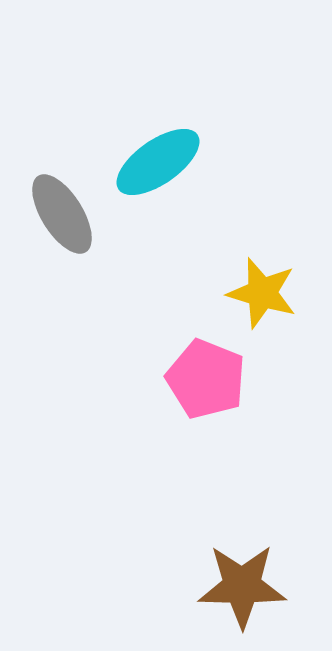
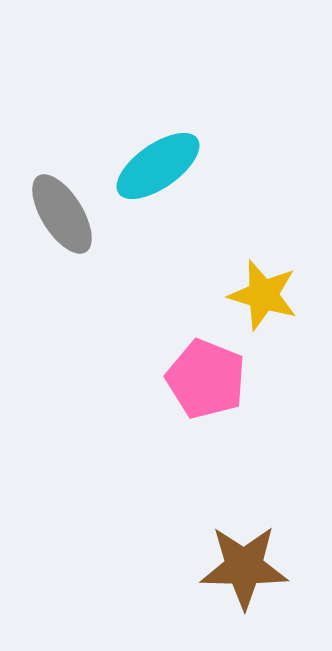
cyan ellipse: moved 4 px down
yellow star: moved 1 px right, 2 px down
brown star: moved 2 px right, 19 px up
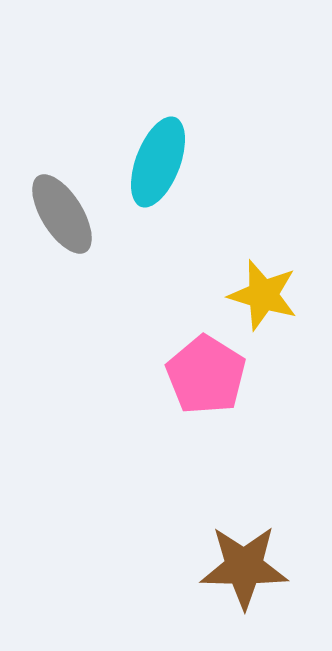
cyan ellipse: moved 4 px up; rotated 34 degrees counterclockwise
pink pentagon: moved 4 px up; rotated 10 degrees clockwise
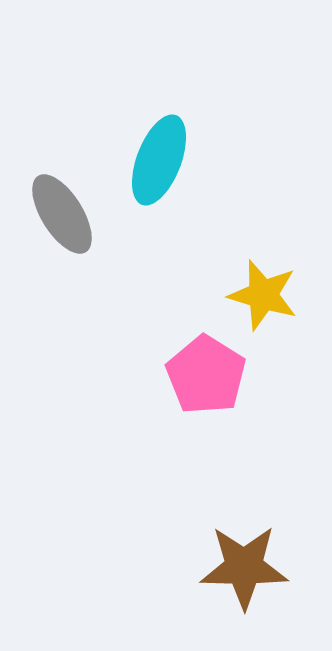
cyan ellipse: moved 1 px right, 2 px up
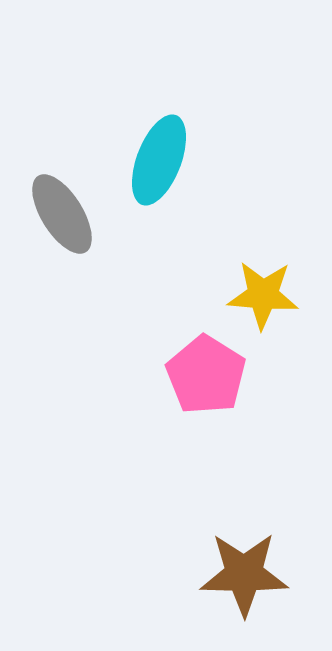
yellow star: rotated 12 degrees counterclockwise
brown star: moved 7 px down
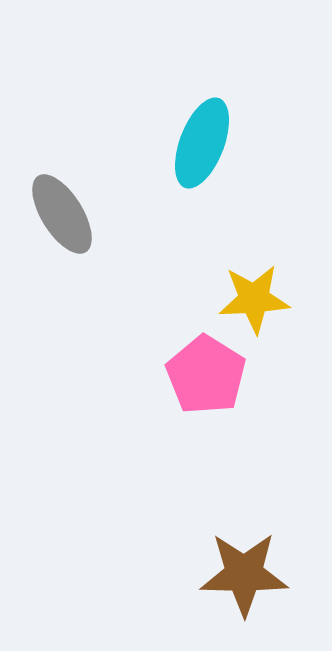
cyan ellipse: moved 43 px right, 17 px up
yellow star: moved 9 px left, 4 px down; rotated 8 degrees counterclockwise
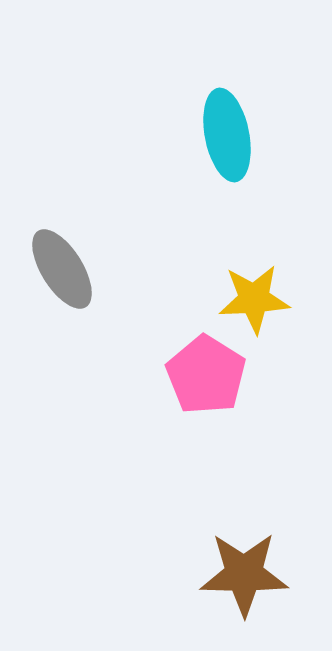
cyan ellipse: moved 25 px right, 8 px up; rotated 32 degrees counterclockwise
gray ellipse: moved 55 px down
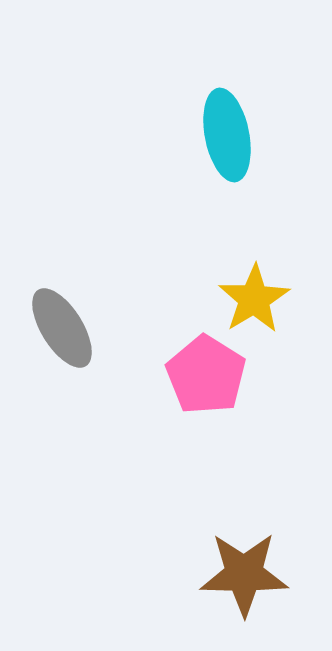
gray ellipse: moved 59 px down
yellow star: rotated 28 degrees counterclockwise
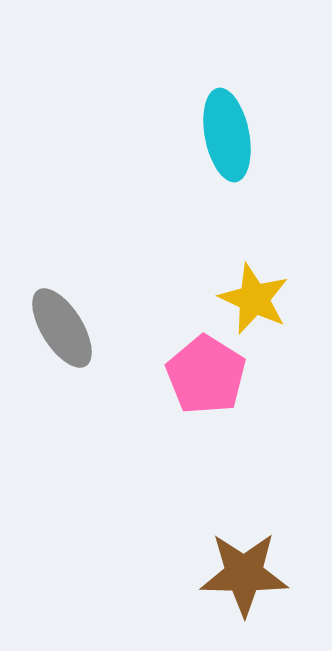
yellow star: rotated 16 degrees counterclockwise
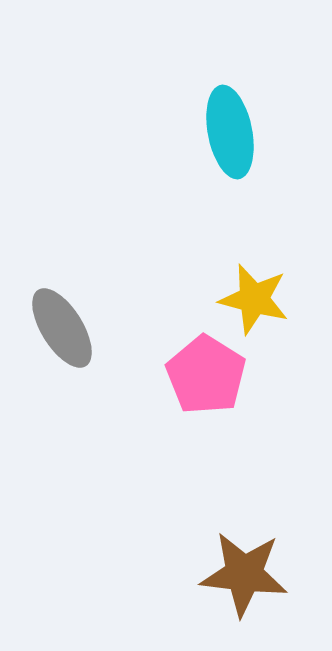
cyan ellipse: moved 3 px right, 3 px up
yellow star: rotated 10 degrees counterclockwise
brown star: rotated 6 degrees clockwise
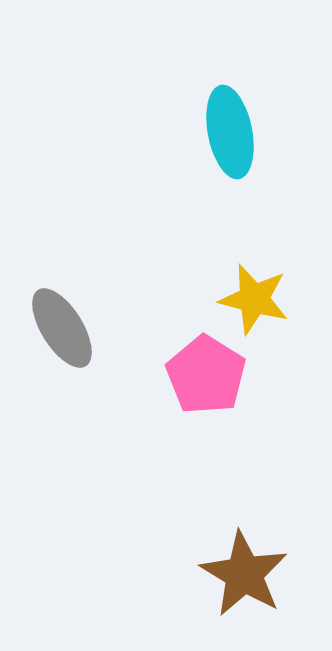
brown star: rotated 24 degrees clockwise
